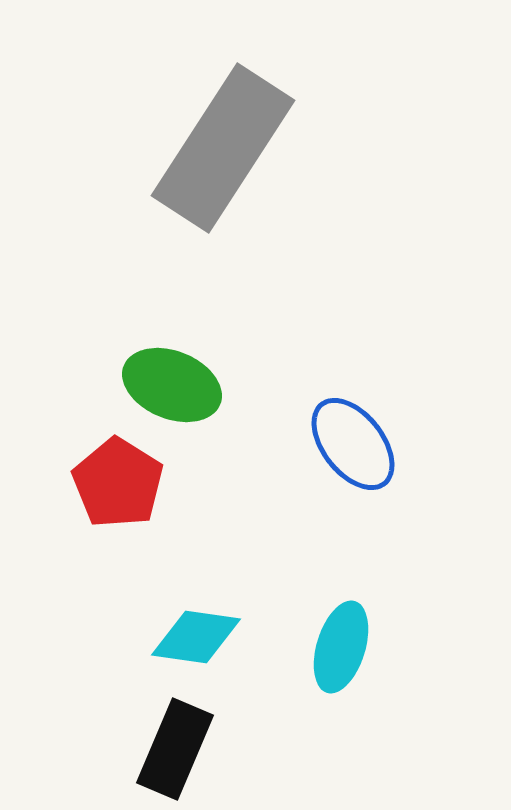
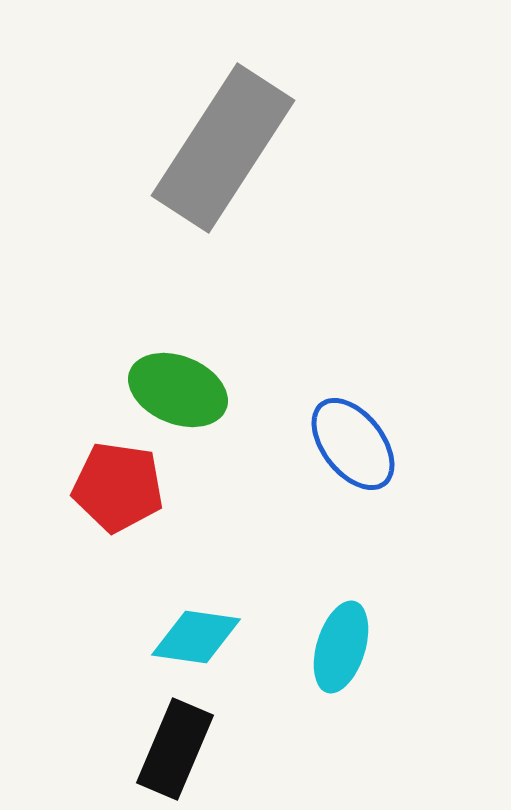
green ellipse: moved 6 px right, 5 px down
red pentagon: moved 4 px down; rotated 24 degrees counterclockwise
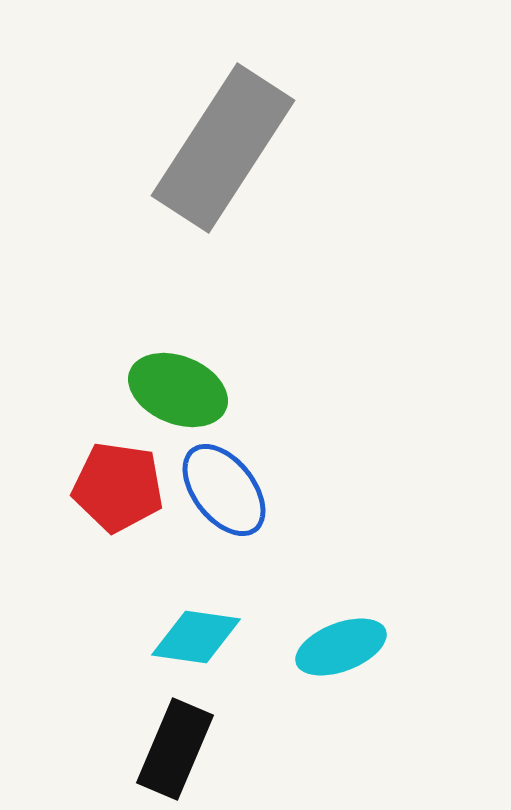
blue ellipse: moved 129 px left, 46 px down
cyan ellipse: rotated 52 degrees clockwise
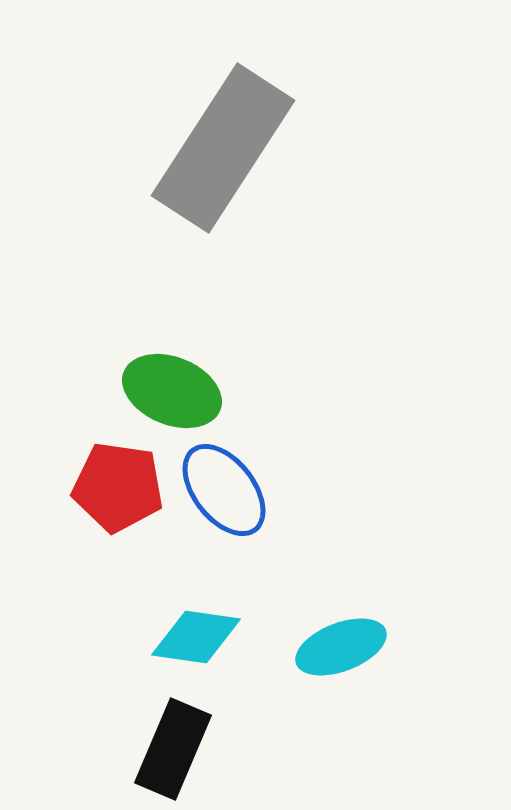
green ellipse: moved 6 px left, 1 px down
black rectangle: moved 2 px left
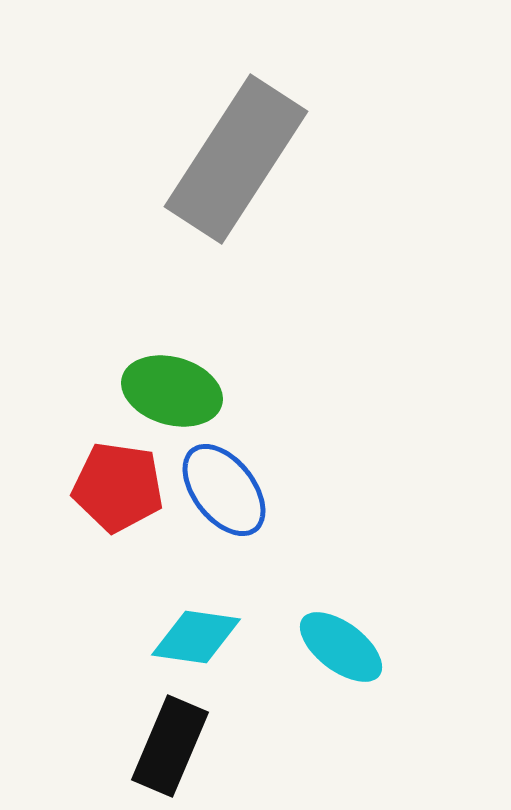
gray rectangle: moved 13 px right, 11 px down
green ellipse: rotated 6 degrees counterclockwise
cyan ellipse: rotated 58 degrees clockwise
black rectangle: moved 3 px left, 3 px up
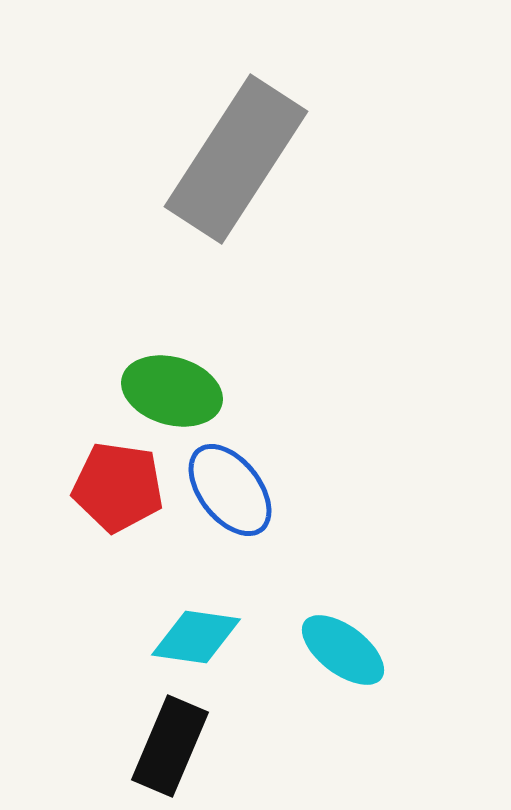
blue ellipse: moved 6 px right
cyan ellipse: moved 2 px right, 3 px down
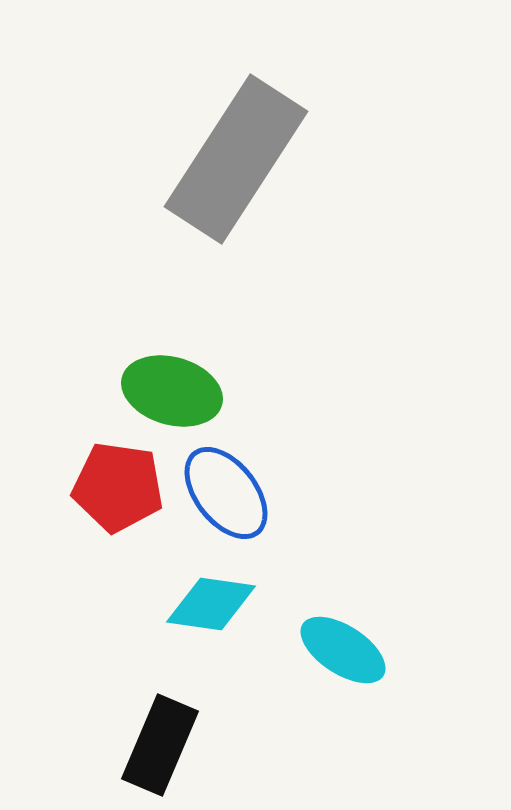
blue ellipse: moved 4 px left, 3 px down
cyan diamond: moved 15 px right, 33 px up
cyan ellipse: rotated 4 degrees counterclockwise
black rectangle: moved 10 px left, 1 px up
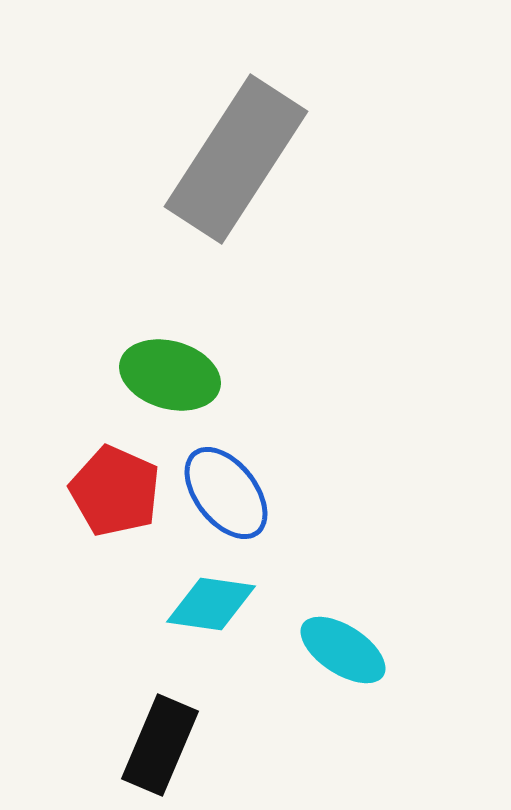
green ellipse: moved 2 px left, 16 px up
red pentagon: moved 3 px left, 4 px down; rotated 16 degrees clockwise
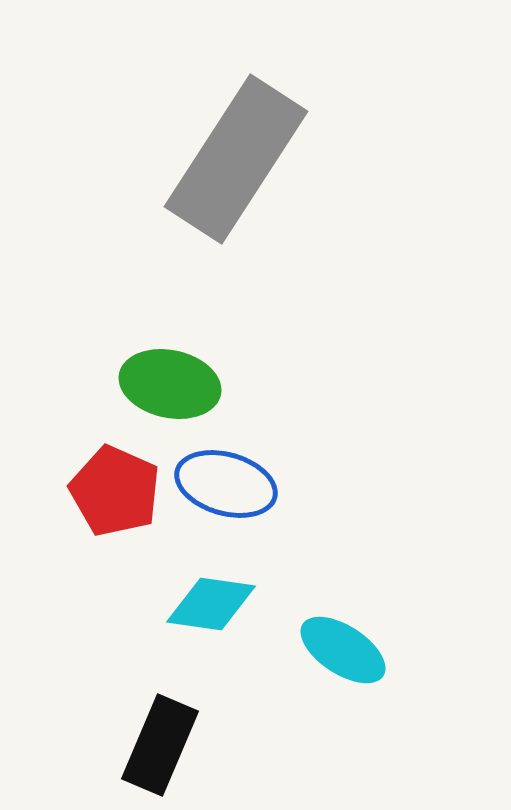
green ellipse: moved 9 px down; rotated 4 degrees counterclockwise
blue ellipse: moved 9 px up; rotated 36 degrees counterclockwise
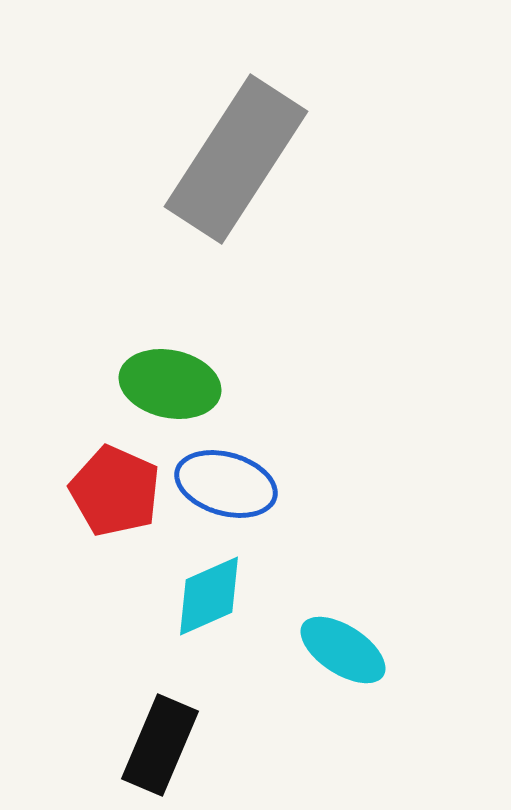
cyan diamond: moved 2 px left, 8 px up; rotated 32 degrees counterclockwise
